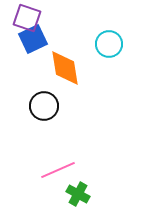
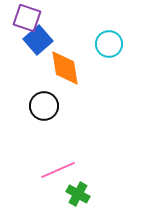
blue square: moved 5 px right, 1 px down; rotated 16 degrees counterclockwise
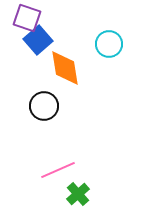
green cross: rotated 20 degrees clockwise
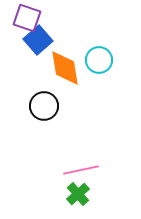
cyan circle: moved 10 px left, 16 px down
pink line: moved 23 px right; rotated 12 degrees clockwise
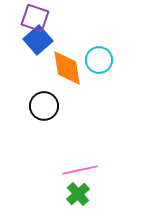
purple square: moved 8 px right
orange diamond: moved 2 px right
pink line: moved 1 px left
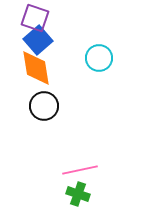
cyan circle: moved 2 px up
orange diamond: moved 31 px left
green cross: rotated 30 degrees counterclockwise
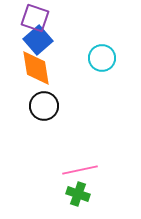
cyan circle: moved 3 px right
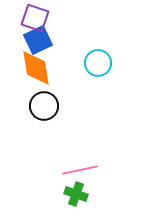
blue square: rotated 16 degrees clockwise
cyan circle: moved 4 px left, 5 px down
green cross: moved 2 px left
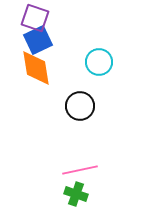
cyan circle: moved 1 px right, 1 px up
black circle: moved 36 px right
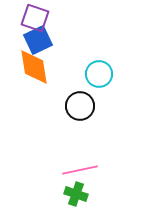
cyan circle: moved 12 px down
orange diamond: moved 2 px left, 1 px up
